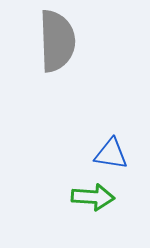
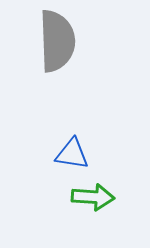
blue triangle: moved 39 px left
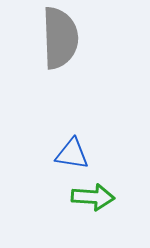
gray semicircle: moved 3 px right, 3 px up
